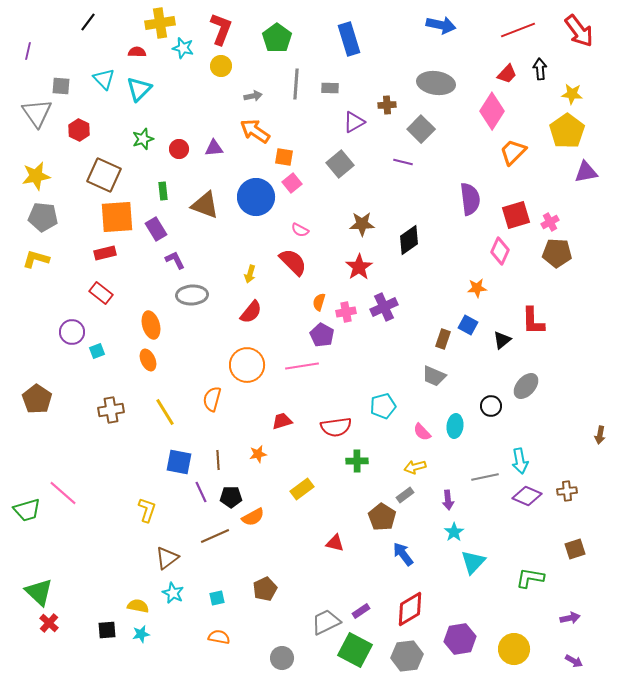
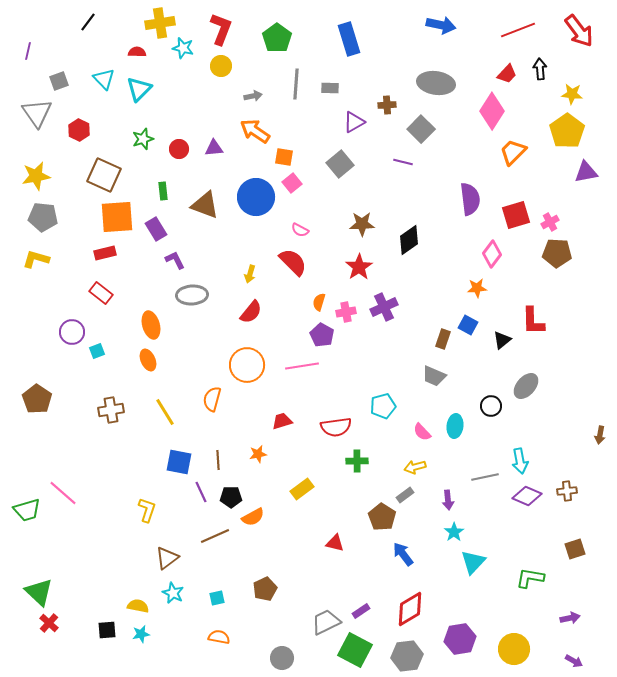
gray square at (61, 86): moved 2 px left, 5 px up; rotated 24 degrees counterclockwise
pink diamond at (500, 251): moved 8 px left, 3 px down; rotated 12 degrees clockwise
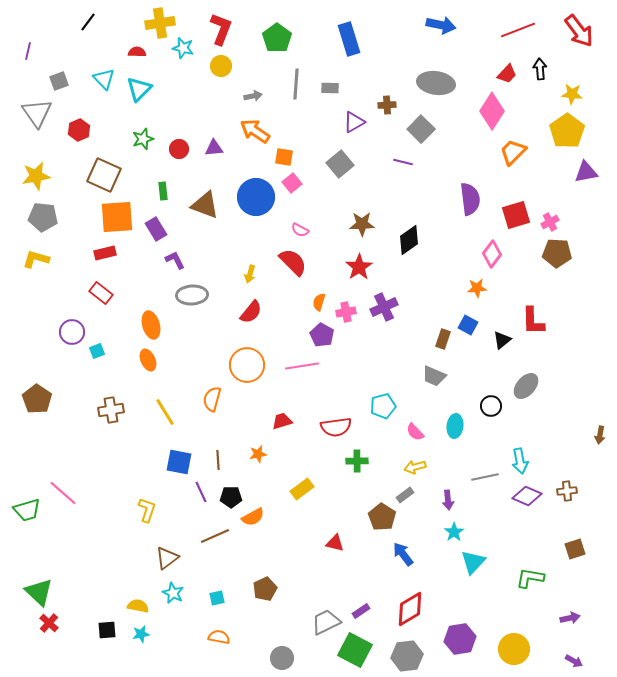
red hexagon at (79, 130): rotated 10 degrees clockwise
pink semicircle at (422, 432): moved 7 px left
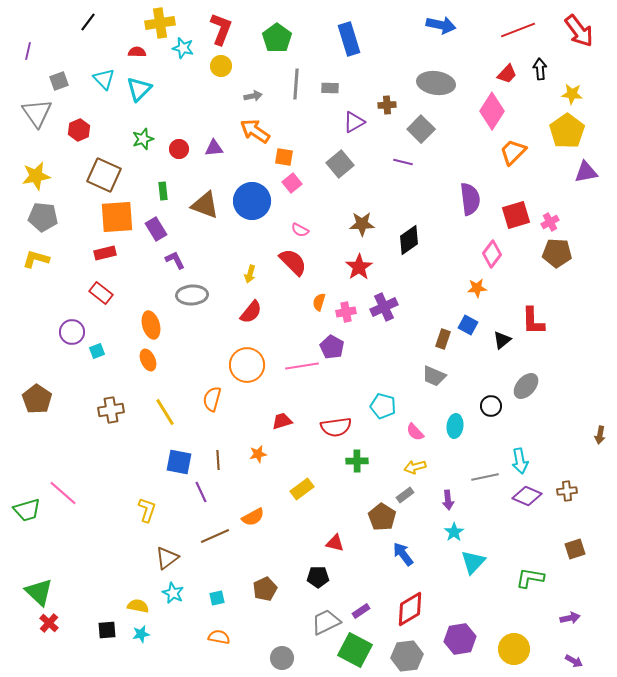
blue circle at (256, 197): moved 4 px left, 4 px down
purple pentagon at (322, 335): moved 10 px right, 12 px down
cyan pentagon at (383, 406): rotated 30 degrees clockwise
black pentagon at (231, 497): moved 87 px right, 80 px down
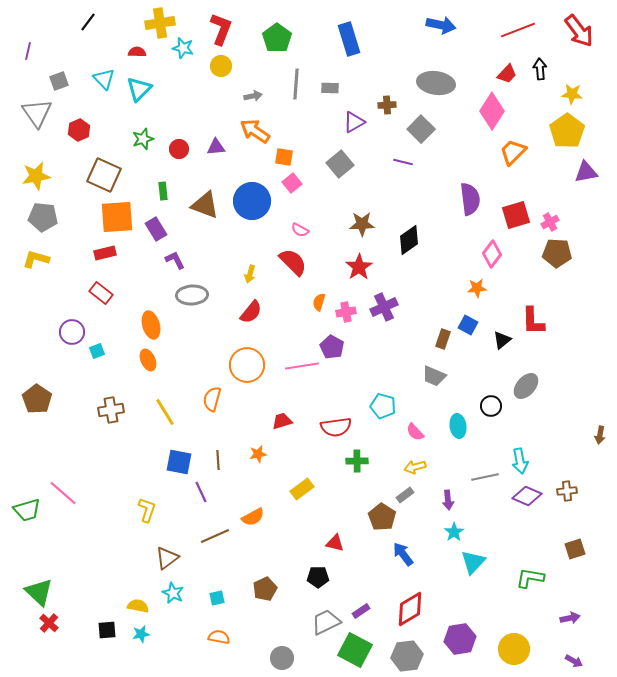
purple triangle at (214, 148): moved 2 px right, 1 px up
cyan ellipse at (455, 426): moved 3 px right; rotated 15 degrees counterclockwise
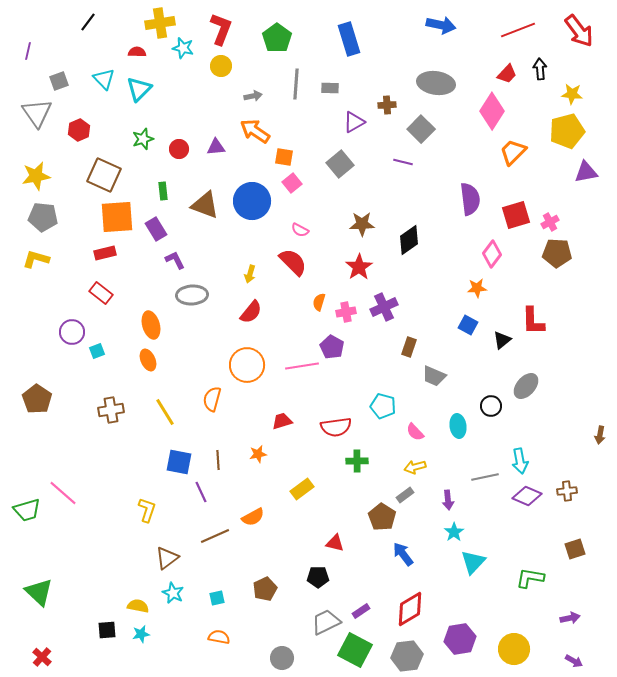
yellow pentagon at (567, 131): rotated 20 degrees clockwise
brown rectangle at (443, 339): moved 34 px left, 8 px down
red cross at (49, 623): moved 7 px left, 34 px down
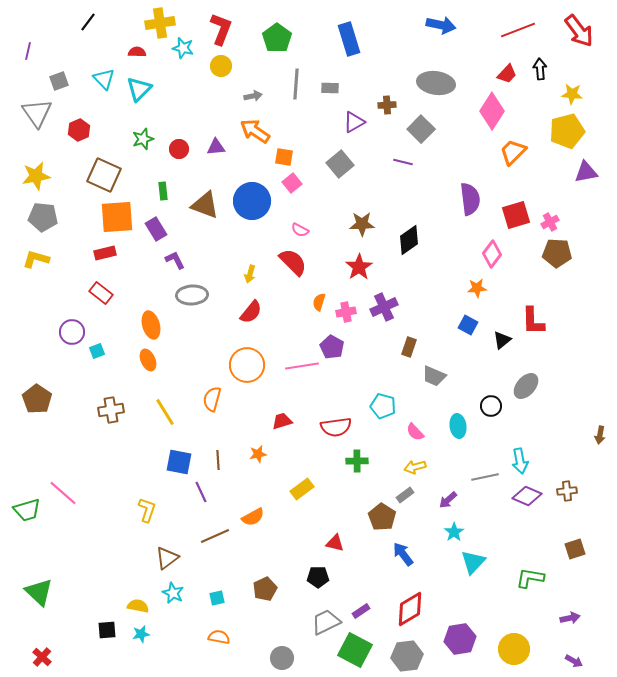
purple arrow at (448, 500): rotated 54 degrees clockwise
